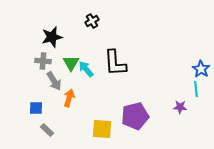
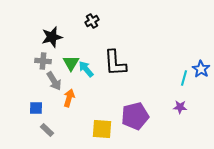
cyan line: moved 12 px left, 11 px up; rotated 21 degrees clockwise
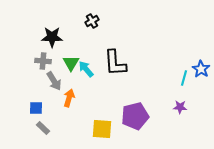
black star: rotated 15 degrees clockwise
gray rectangle: moved 4 px left, 2 px up
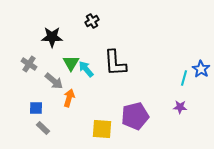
gray cross: moved 14 px left, 3 px down; rotated 28 degrees clockwise
gray arrow: rotated 18 degrees counterclockwise
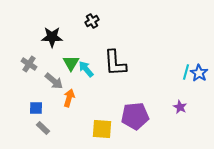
blue star: moved 2 px left, 4 px down
cyan line: moved 2 px right, 6 px up
purple star: rotated 24 degrees clockwise
purple pentagon: rotated 8 degrees clockwise
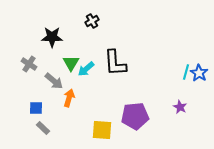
cyan arrow: rotated 90 degrees counterclockwise
yellow square: moved 1 px down
